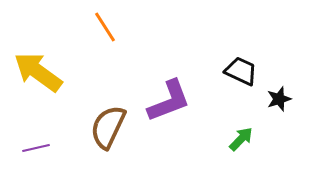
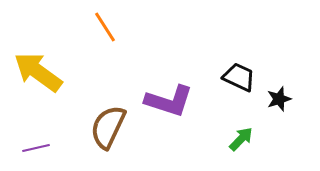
black trapezoid: moved 2 px left, 6 px down
purple L-shape: rotated 39 degrees clockwise
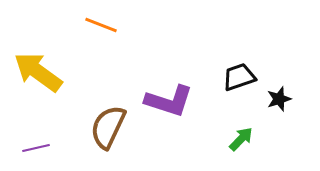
orange line: moved 4 px left, 2 px up; rotated 36 degrees counterclockwise
black trapezoid: rotated 44 degrees counterclockwise
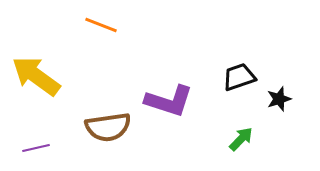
yellow arrow: moved 2 px left, 4 px down
brown semicircle: rotated 123 degrees counterclockwise
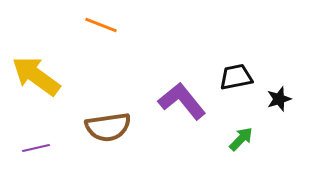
black trapezoid: moved 3 px left; rotated 8 degrees clockwise
purple L-shape: moved 13 px right; rotated 147 degrees counterclockwise
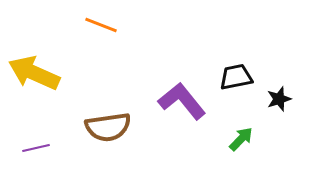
yellow arrow: moved 2 px left, 3 px up; rotated 12 degrees counterclockwise
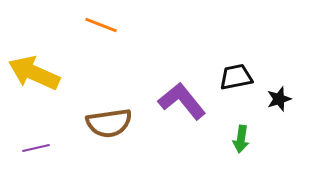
brown semicircle: moved 1 px right, 4 px up
green arrow: rotated 144 degrees clockwise
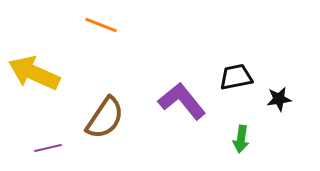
black star: rotated 10 degrees clockwise
brown semicircle: moved 4 px left, 5 px up; rotated 48 degrees counterclockwise
purple line: moved 12 px right
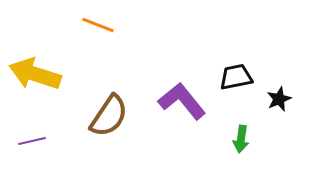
orange line: moved 3 px left
yellow arrow: moved 1 px right, 1 px down; rotated 6 degrees counterclockwise
black star: rotated 15 degrees counterclockwise
brown semicircle: moved 4 px right, 2 px up
purple line: moved 16 px left, 7 px up
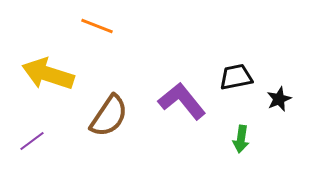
orange line: moved 1 px left, 1 px down
yellow arrow: moved 13 px right
purple line: rotated 24 degrees counterclockwise
